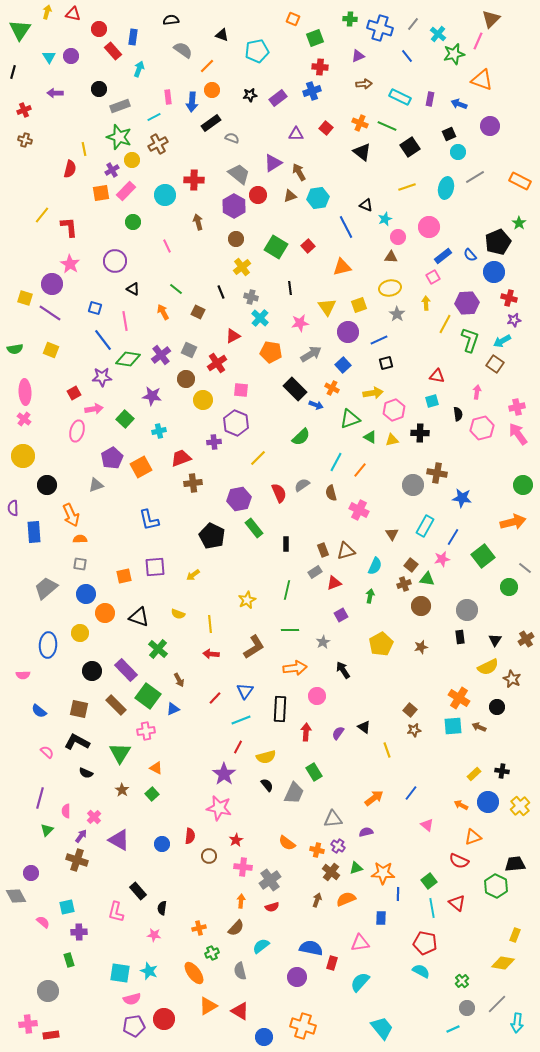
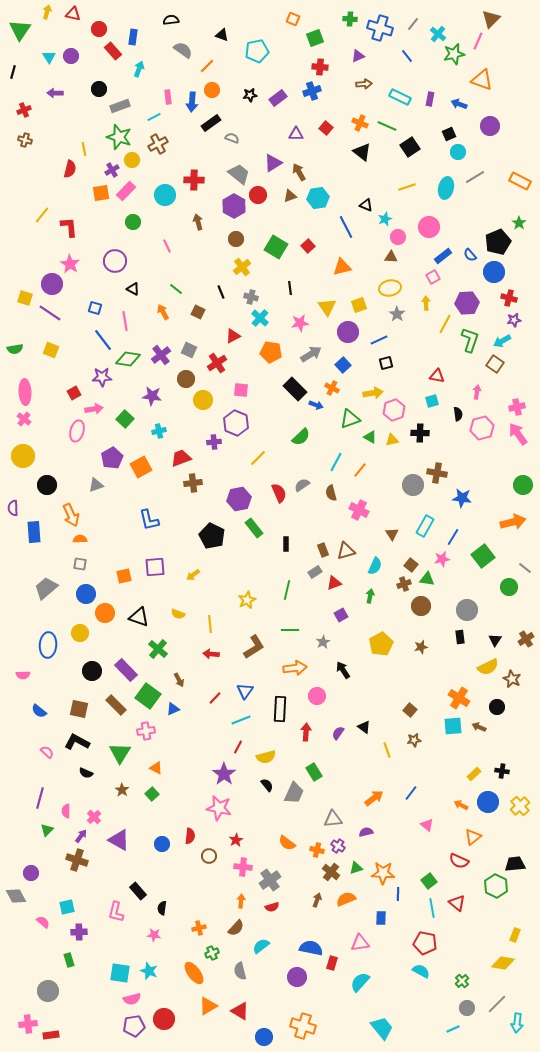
brown star at (414, 730): moved 10 px down
orange triangle at (473, 837): rotated 18 degrees counterclockwise
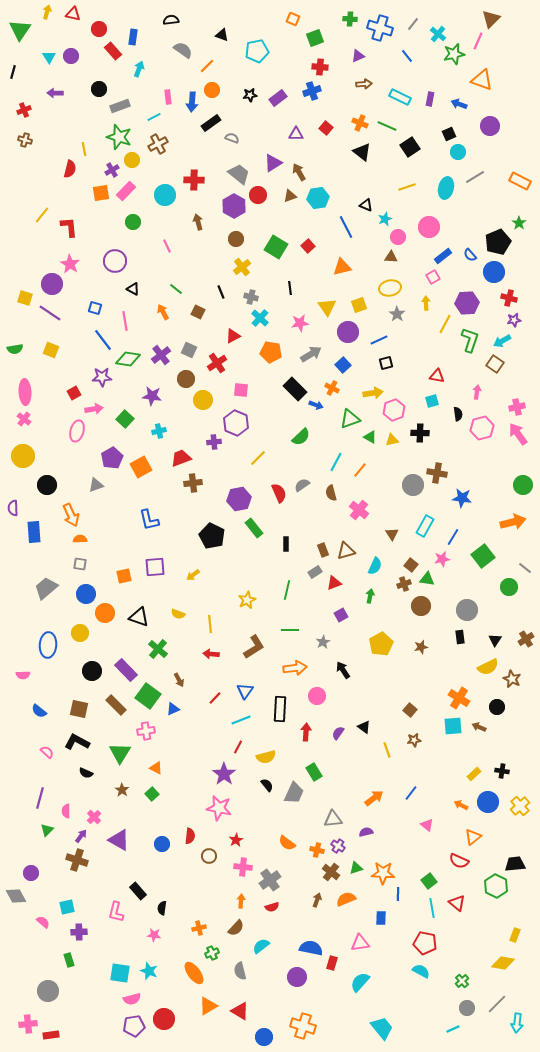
pink cross at (359, 510): rotated 12 degrees clockwise
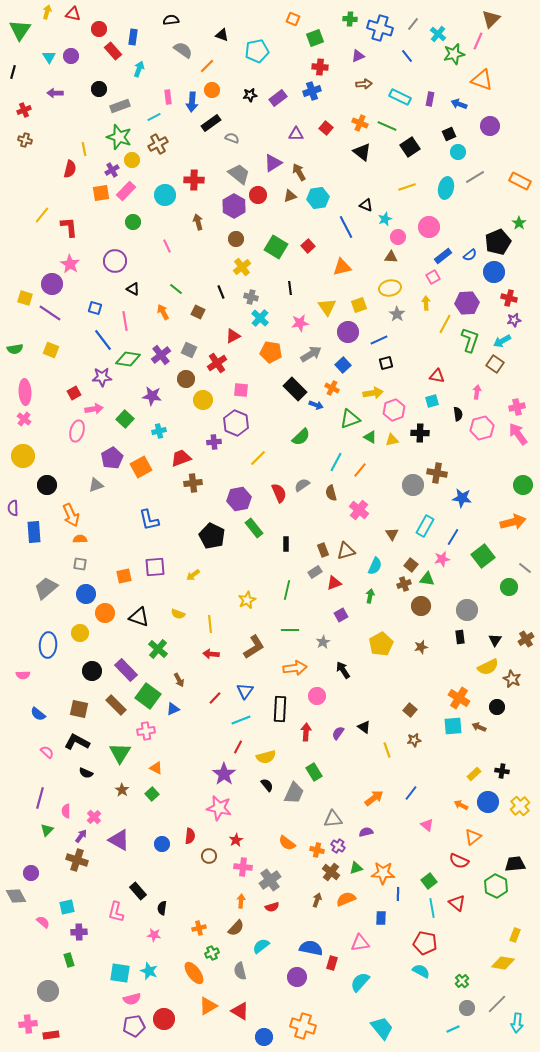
blue semicircle at (470, 255): rotated 88 degrees counterclockwise
blue semicircle at (39, 711): moved 1 px left, 3 px down
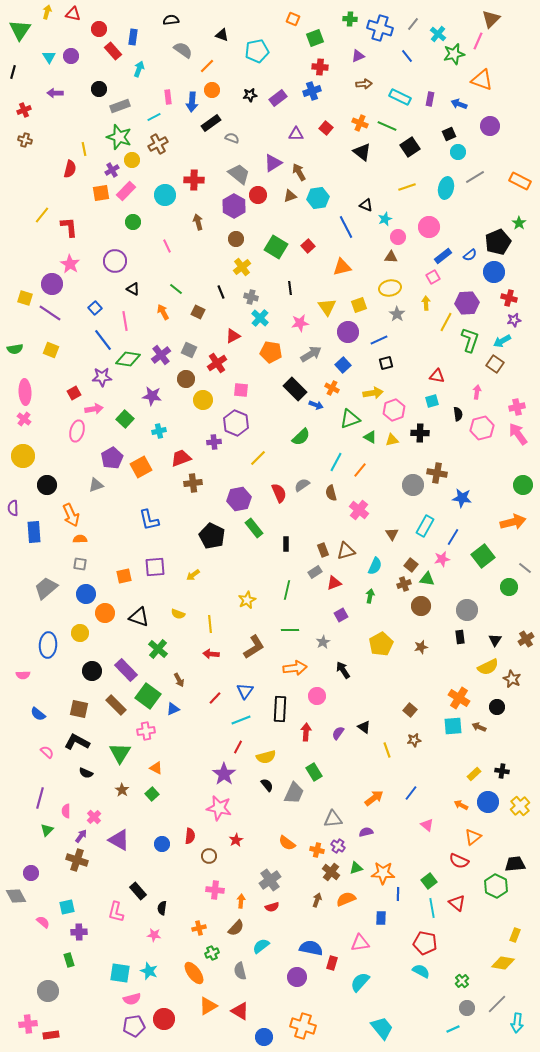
blue square at (95, 308): rotated 32 degrees clockwise
yellow line at (445, 324): moved 1 px right, 2 px up
pink cross at (243, 867): moved 28 px left, 23 px down
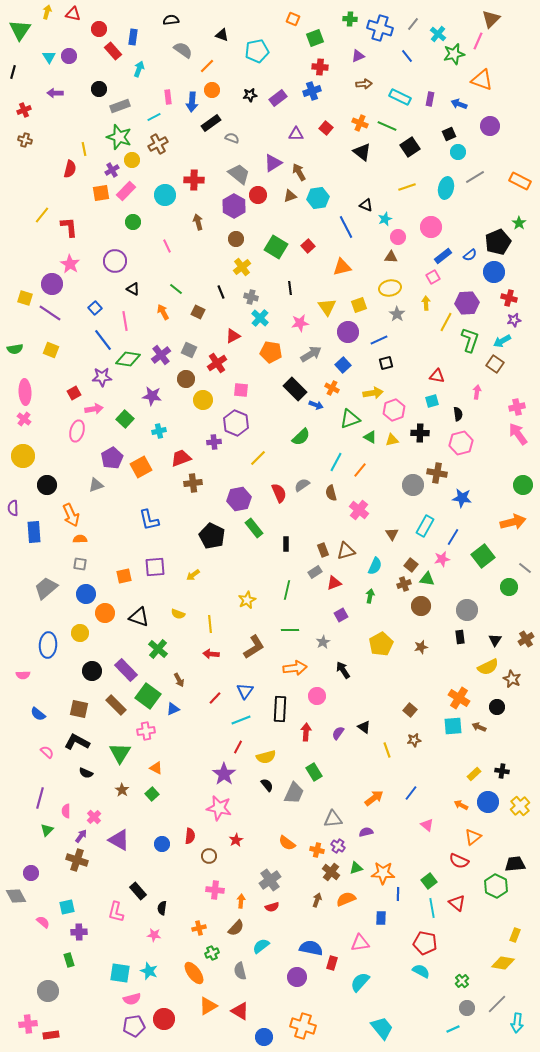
purple circle at (71, 56): moved 2 px left
pink circle at (429, 227): moved 2 px right
pink hexagon at (482, 428): moved 21 px left, 15 px down
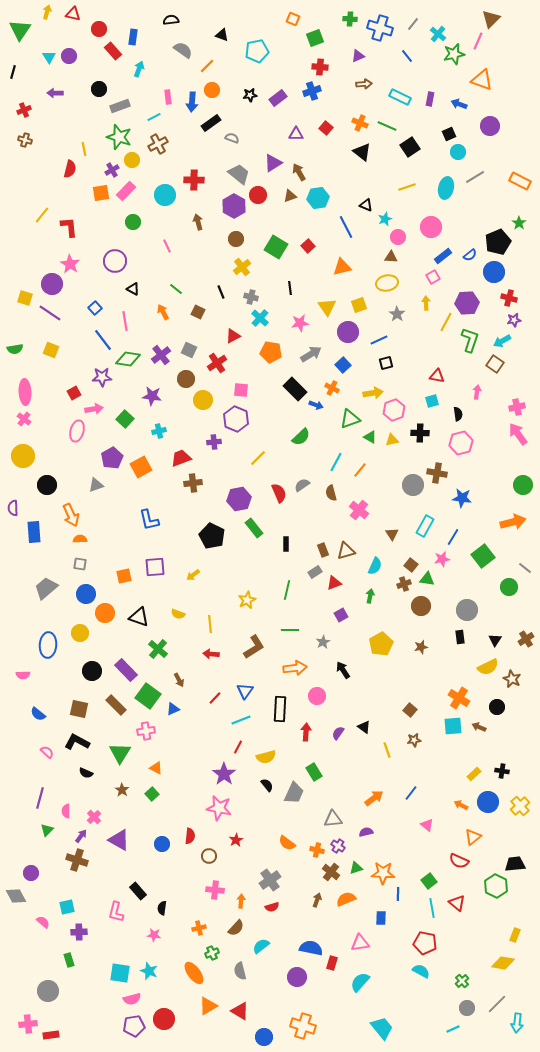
yellow ellipse at (390, 288): moved 3 px left, 5 px up
purple hexagon at (236, 423): moved 4 px up
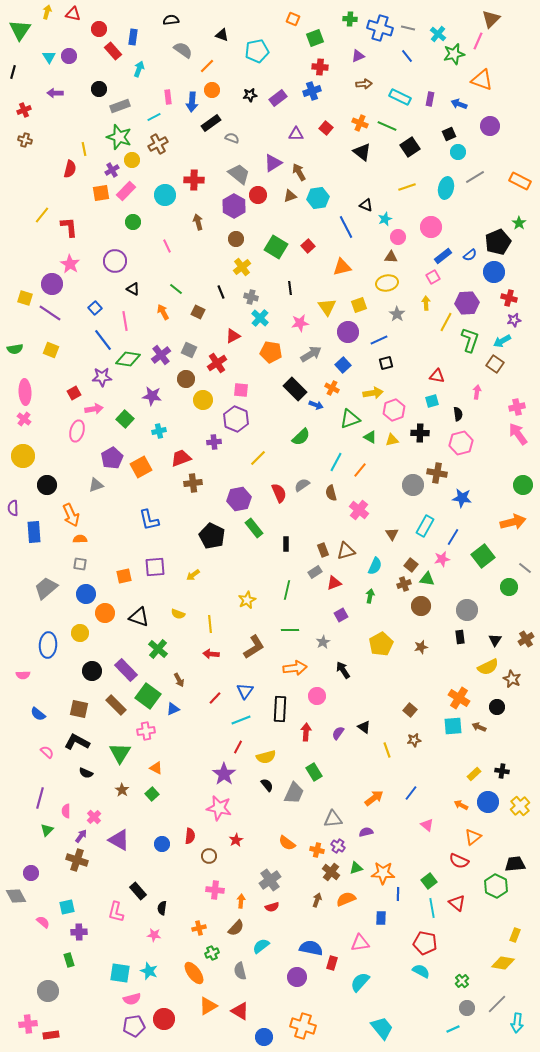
gray line at (413, 24): moved 5 px left, 4 px down; rotated 64 degrees clockwise
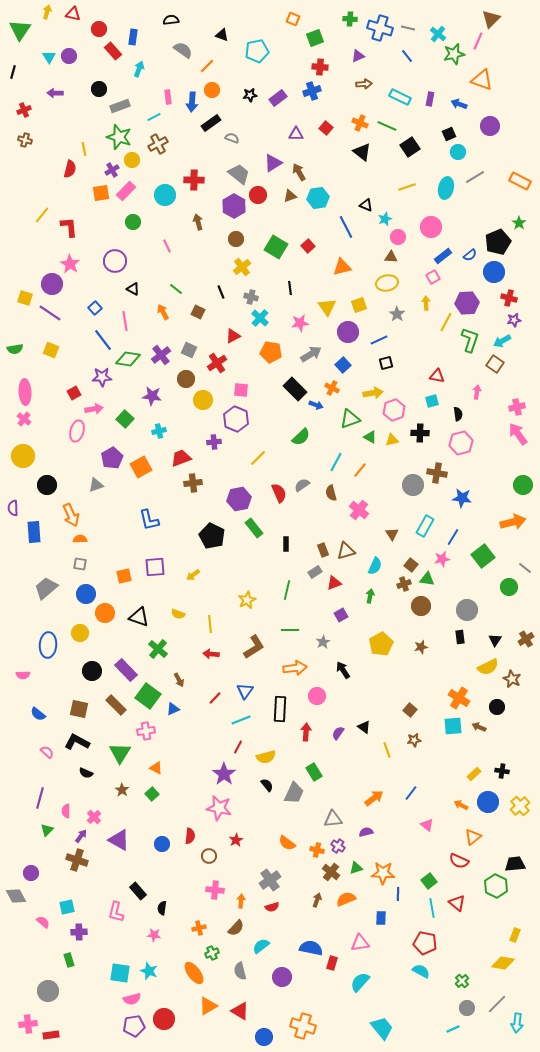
purple circle at (297, 977): moved 15 px left
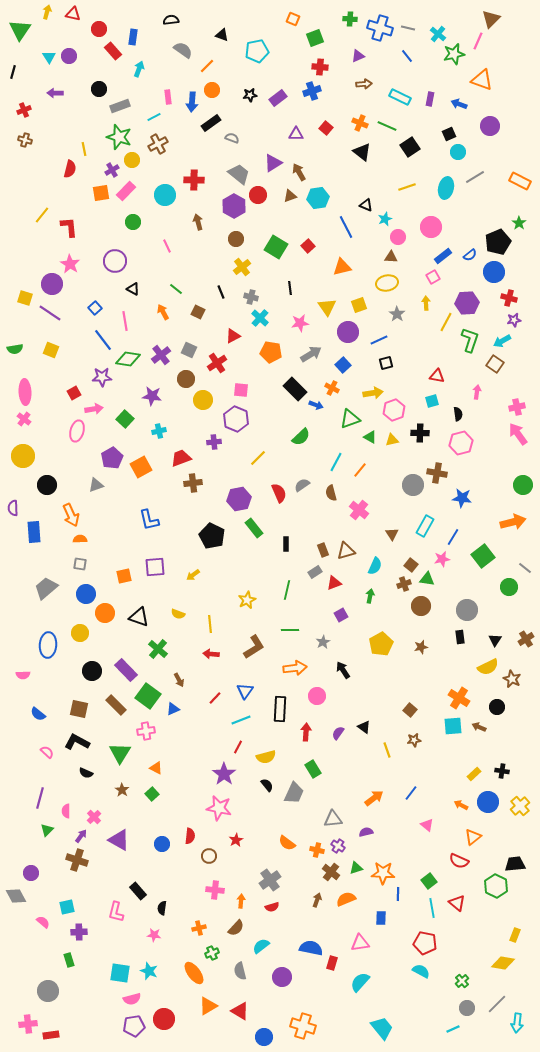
green rectangle at (314, 772): moved 1 px left, 3 px up
